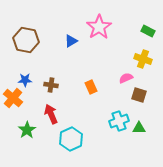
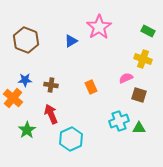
brown hexagon: rotated 10 degrees clockwise
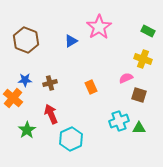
brown cross: moved 1 px left, 2 px up; rotated 24 degrees counterclockwise
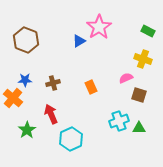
blue triangle: moved 8 px right
brown cross: moved 3 px right
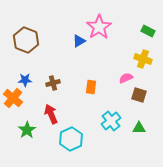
orange rectangle: rotated 32 degrees clockwise
cyan cross: moved 8 px left; rotated 18 degrees counterclockwise
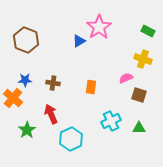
brown cross: rotated 24 degrees clockwise
cyan cross: rotated 12 degrees clockwise
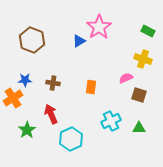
brown hexagon: moved 6 px right
orange cross: rotated 18 degrees clockwise
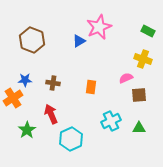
pink star: rotated 10 degrees clockwise
brown square: rotated 21 degrees counterclockwise
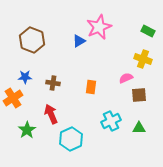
blue star: moved 3 px up
